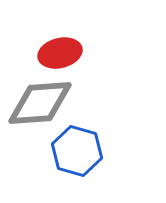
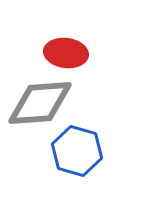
red ellipse: moved 6 px right; rotated 21 degrees clockwise
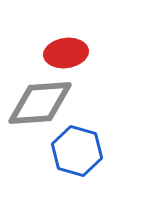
red ellipse: rotated 15 degrees counterclockwise
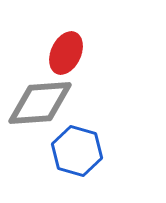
red ellipse: rotated 57 degrees counterclockwise
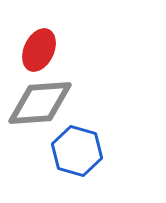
red ellipse: moved 27 px left, 3 px up
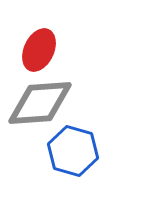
blue hexagon: moved 4 px left
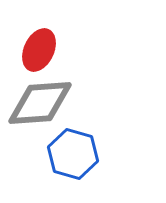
blue hexagon: moved 3 px down
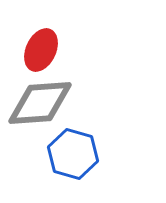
red ellipse: moved 2 px right
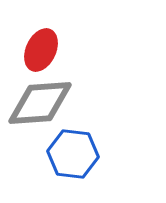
blue hexagon: rotated 9 degrees counterclockwise
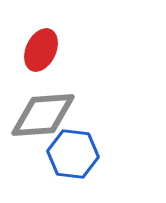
gray diamond: moved 3 px right, 12 px down
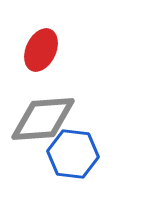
gray diamond: moved 4 px down
